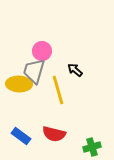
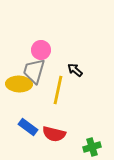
pink circle: moved 1 px left, 1 px up
yellow line: rotated 28 degrees clockwise
blue rectangle: moved 7 px right, 9 px up
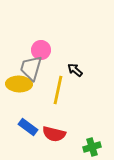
gray trapezoid: moved 3 px left, 3 px up
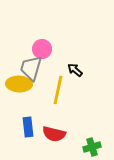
pink circle: moved 1 px right, 1 px up
blue rectangle: rotated 48 degrees clockwise
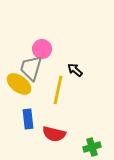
yellow ellipse: rotated 35 degrees clockwise
blue rectangle: moved 8 px up
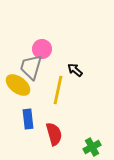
gray trapezoid: moved 1 px up
yellow ellipse: moved 1 px left, 1 px down
red semicircle: rotated 120 degrees counterclockwise
green cross: rotated 12 degrees counterclockwise
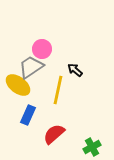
gray trapezoid: rotated 40 degrees clockwise
blue rectangle: moved 4 px up; rotated 30 degrees clockwise
red semicircle: rotated 115 degrees counterclockwise
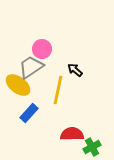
blue rectangle: moved 1 px right, 2 px up; rotated 18 degrees clockwise
red semicircle: moved 18 px right; rotated 40 degrees clockwise
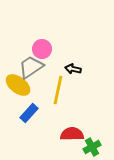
black arrow: moved 2 px left, 1 px up; rotated 28 degrees counterclockwise
